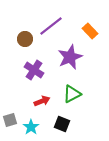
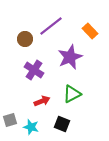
cyan star: rotated 21 degrees counterclockwise
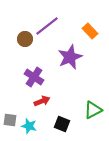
purple line: moved 4 px left
purple cross: moved 7 px down
green triangle: moved 21 px right, 16 px down
gray square: rotated 24 degrees clockwise
cyan star: moved 2 px left, 1 px up
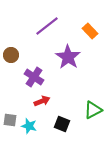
brown circle: moved 14 px left, 16 px down
purple star: moved 2 px left; rotated 15 degrees counterclockwise
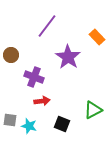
purple line: rotated 15 degrees counterclockwise
orange rectangle: moved 7 px right, 6 px down
purple cross: rotated 12 degrees counterclockwise
red arrow: rotated 14 degrees clockwise
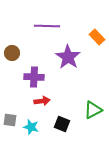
purple line: rotated 55 degrees clockwise
brown circle: moved 1 px right, 2 px up
purple cross: rotated 18 degrees counterclockwise
cyan star: moved 2 px right, 1 px down
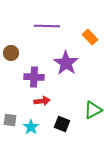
orange rectangle: moved 7 px left
brown circle: moved 1 px left
purple star: moved 2 px left, 6 px down
cyan star: rotated 21 degrees clockwise
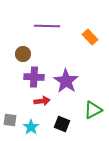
brown circle: moved 12 px right, 1 px down
purple star: moved 18 px down
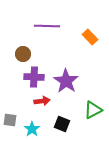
cyan star: moved 1 px right, 2 px down
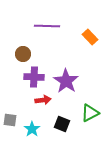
red arrow: moved 1 px right, 1 px up
green triangle: moved 3 px left, 3 px down
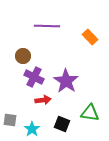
brown circle: moved 2 px down
purple cross: rotated 24 degrees clockwise
green triangle: rotated 36 degrees clockwise
